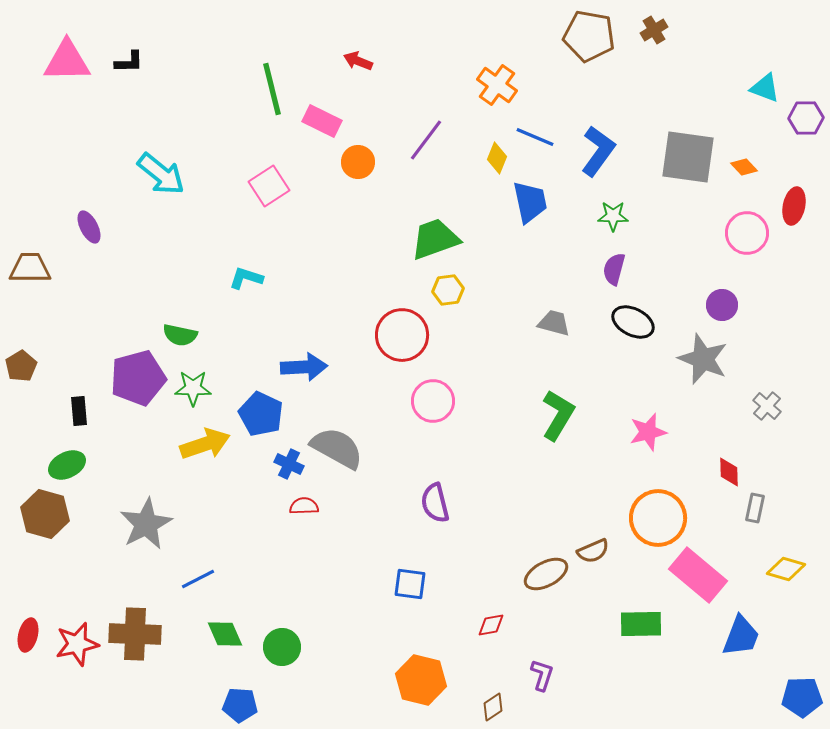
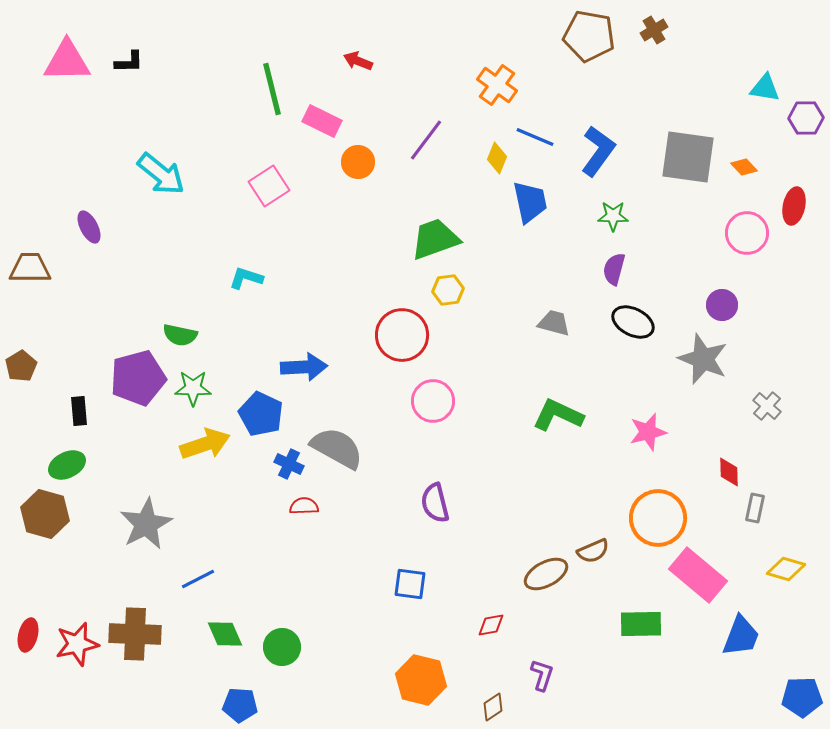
cyan triangle at (765, 88): rotated 12 degrees counterclockwise
green L-shape at (558, 415): rotated 96 degrees counterclockwise
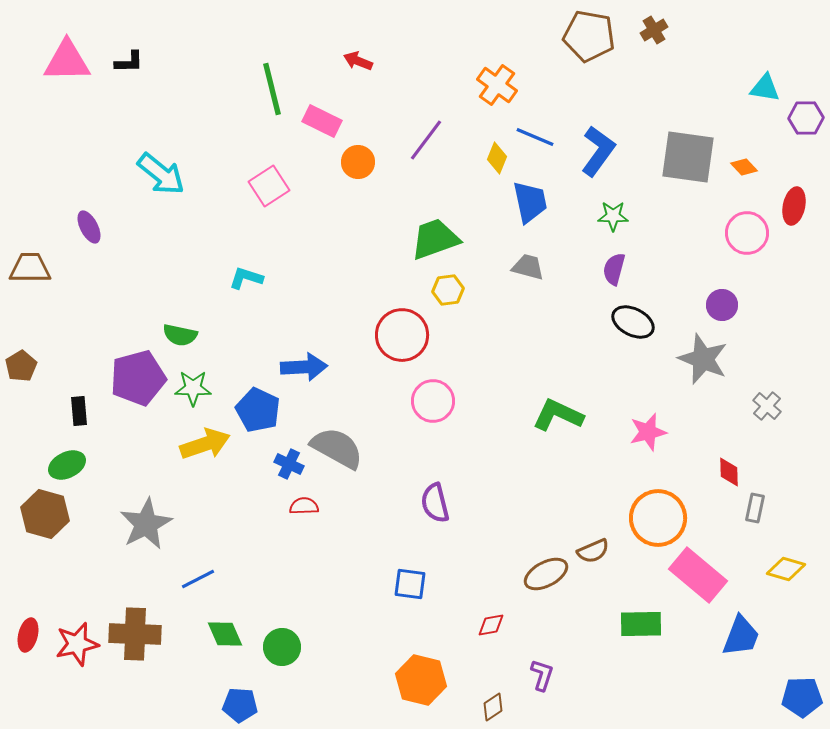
gray trapezoid at (554, 323): moved 26 px left, 56 px up
blue pentagon at (261, 414): moved 3 px left, 4 px up
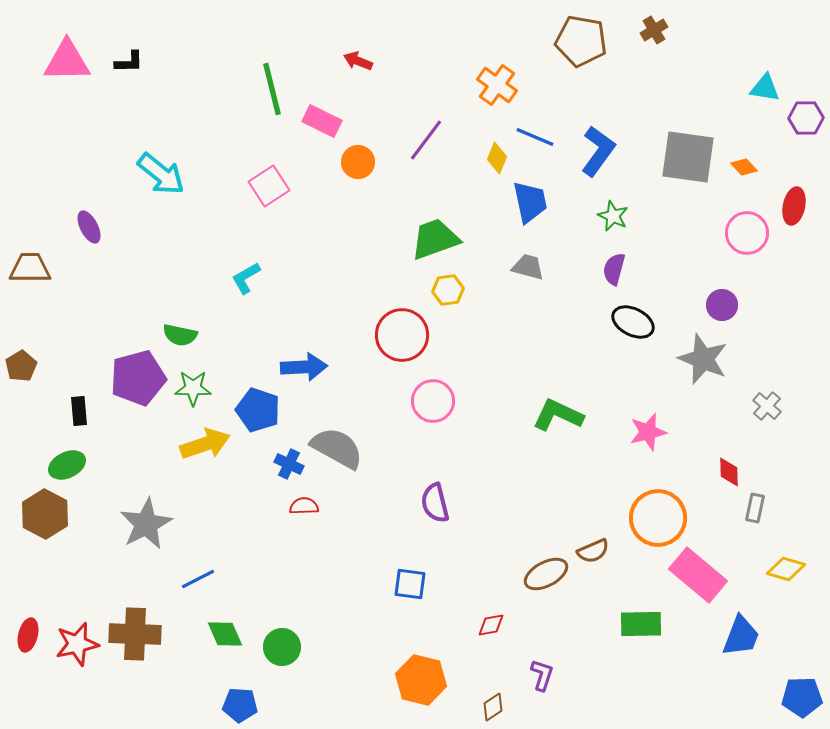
brown pentagon at (589, 36): moved 8 px left, 5 px down
green star at (613, 216): rotated 24 degrees clockwise
cyan L-shape at (246, 278): rotated 48 degrees counterclockwise
blue pentagon at (258, 410): rotated 6 degrees counterclockwise
brown hexagon at (45, 514): rotated 12 degrees clockwise
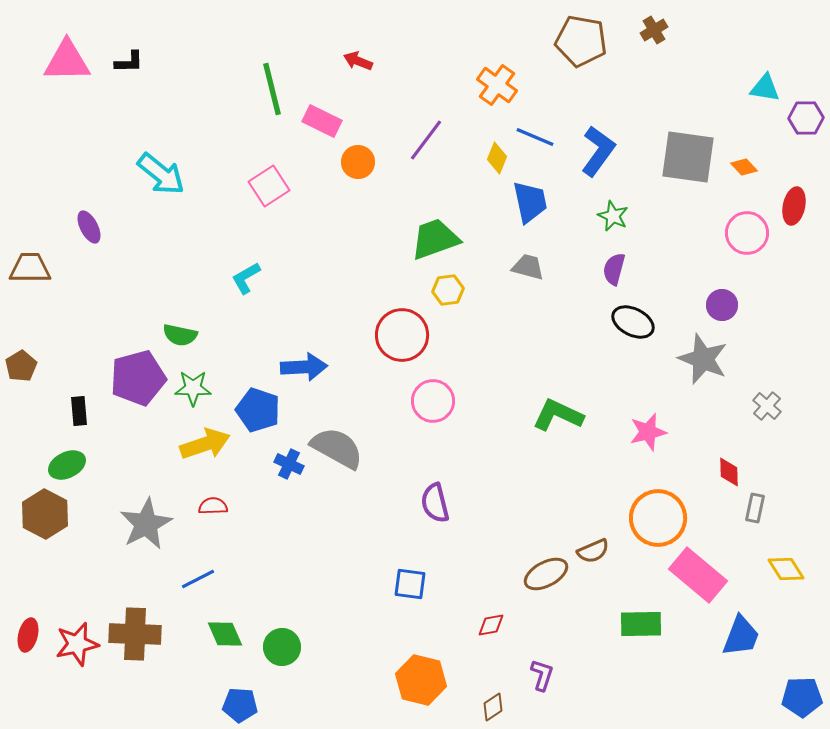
red semicircle at (304, 506): moved 91 px left
yellow diamond at (786, 569): rotated 42 degrees clockwise
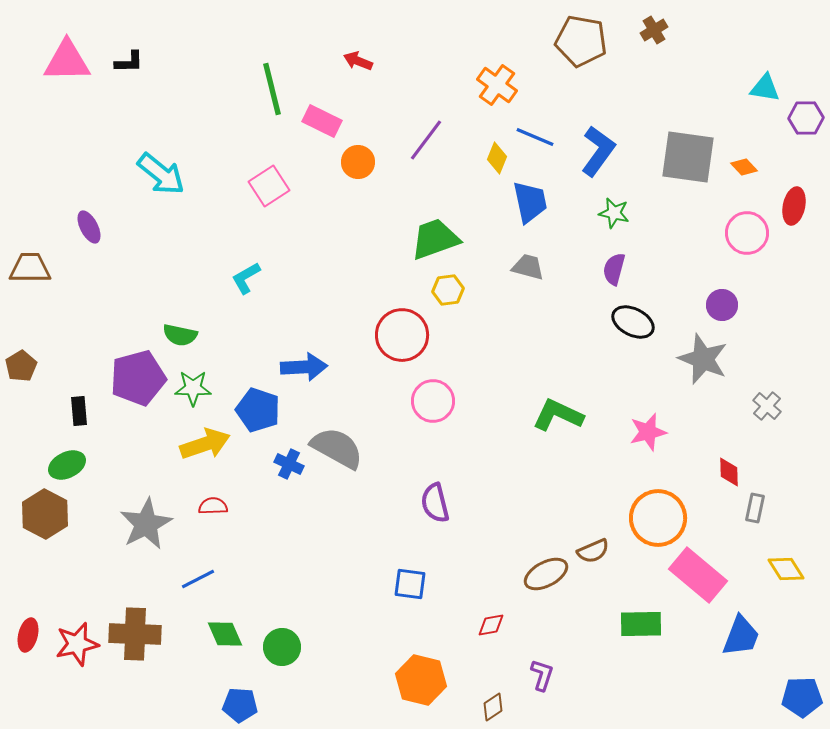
green star at (613, 216): moved 1 px right, 3 px up; rotated 12 degrees counterclockwise
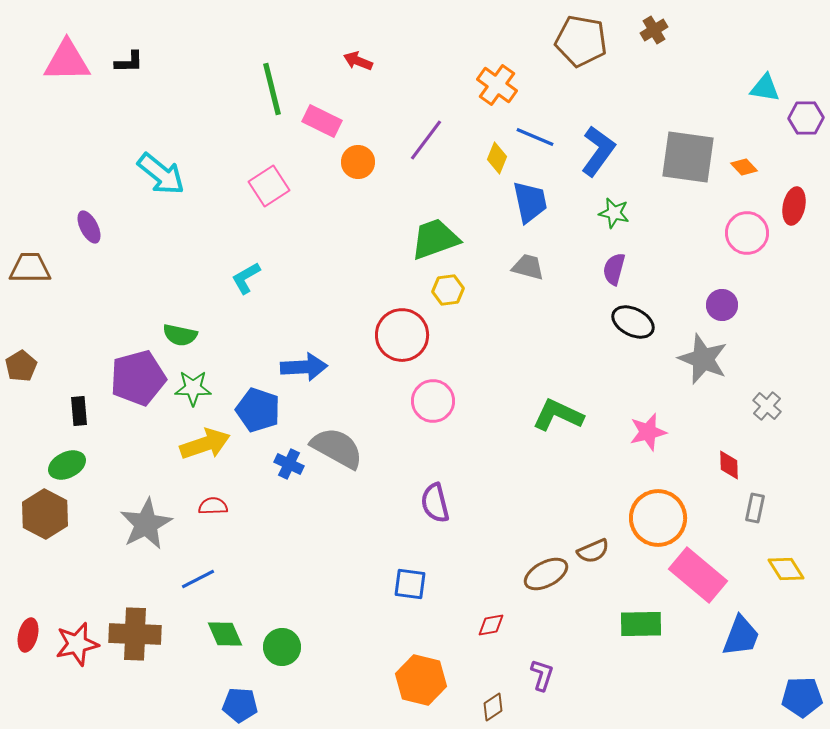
red diamond at (729, 472): moved 7 px up
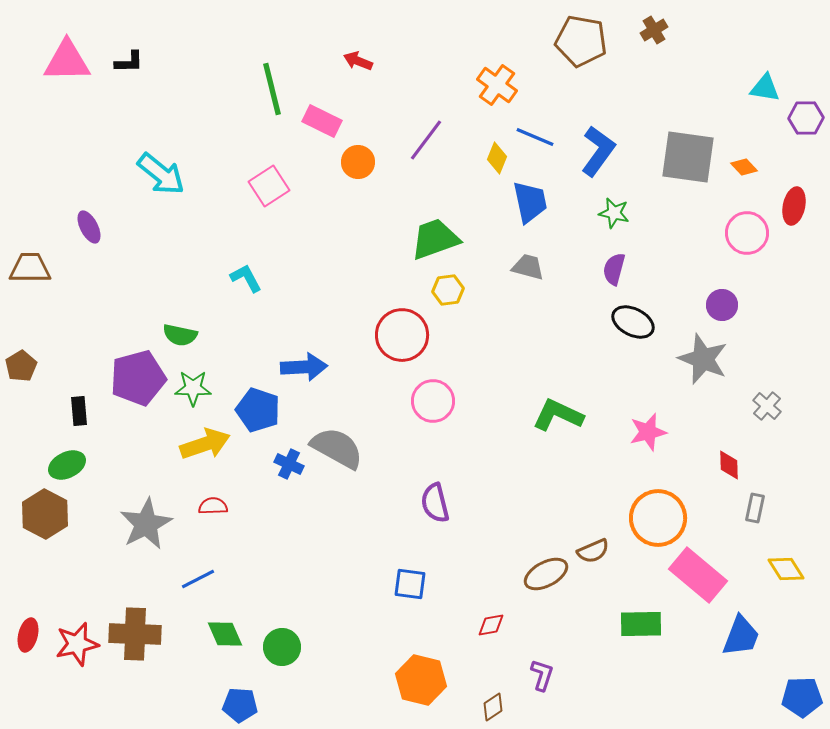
cyan L-shape at (246, 278): rotated 92 degrees clockwise
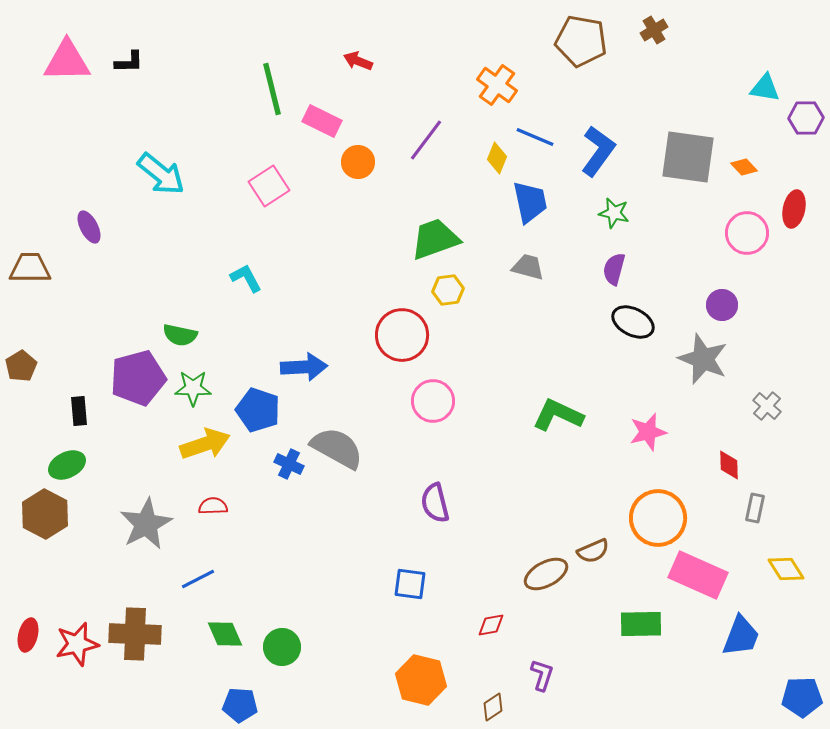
red ellipse at (794, 206): moved 3 px down
pink rectangle at (698, 575): rotated 16 degrees counterclockwise
